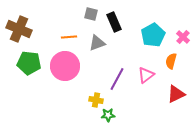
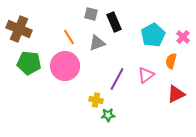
orange line: rotated 63 degrees clockwise
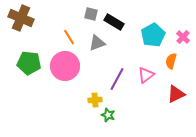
black rectangle: rotated 36 degrees counterclockwise
brown cross: moved 2 px right, 11 px up
yellow cross: moved 1 px left; rotated 16 degrees counterclockwise
green star: rotated 24 degrees clockwise
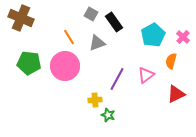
gray square: rotated 16 degrees clockwise
black rectangle: rotated 24 degrees clockwise
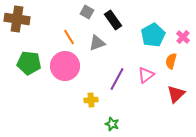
gray square: moved 4 px left, 2 px up
brown cross: moved 4 px left, 1 px down; rotated 15 degrees counterclockwise
black rectangle: moved 1 px left, 2 px up
red triangle: rotated 18 degrees counterclockwise
yellow cross: moved 4 px left
green star: moved 4 px right, 9 px down
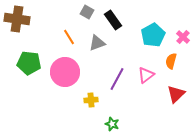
pink circle: moved 6 px down
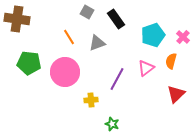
black rectangle: moved 3 px right, 1 px up
cyan pentagon: rotated 10 degrees clockwise
pink triangle: moved 7 px up
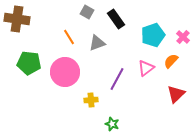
orange semicircle: rotated 28 degrees clockwise
